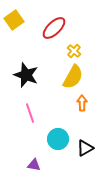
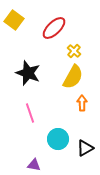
yellow square: rotated 18 degrees counterclockwise
black star: moved 2 px right, 2 px up
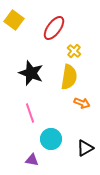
red ellipse: rotated 10 degrees counterclockwise
black star: moved 3 px right
yellow semicircle: moved 4 px left; rotated 20 degrees counterclockwise
orange arrow: rotated 112 degrees clockwise
cyan circle: moved 7 px left
purple triangle: moved 2 px left, 5 px up
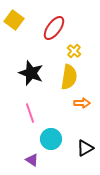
orange arrow: rotated 21 degrees counterclockwise
purple triangle: rotated 24 degrees clockwise
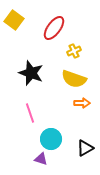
yellow cross: rotated 24 degrees clockwise
yellow semicircle: moved 5 px right, 2 px down; rotated 100 degrees clockwise
purple triangle: moved 9 px right, 1 px up; rotated 16 degrees counterclockwise
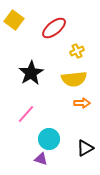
red ellipse: rotated 15 degrees clockwise
yellow cross: moved 3 px right
black star: rotated 20 degrees clockwise
yellow semicircle: rotated 25 degrees counterclockwise
pink line: moved 4 px left, 1 px down; rotated 60 degrees clockwise
cyan circle: moved 2 px left
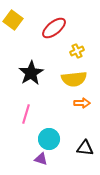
yellow square: moved 1 px left
pink line: rotated 24 degrees counterclockwise
black triangle: rotated 36 degrees clockwise
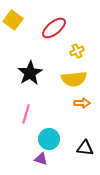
black star: moved 1 px left
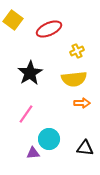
red ellipse: moved 5 px left, 1 px down; rotated 15 degrees clockwise
pink line: rotated 18 degrees clockwise
purple triangle: moved 8 px left, 6 px up; rotated 24 degrees counterclockwise
